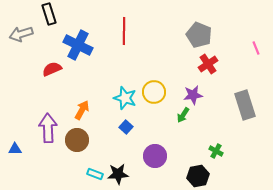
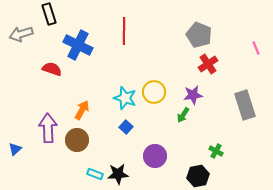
red semicircle: rotated 42 degrees clockwise
blue triangle: rotated 40 degrees counterclockwise
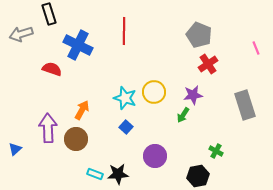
brown circle: moved 1 px left, 1 px up
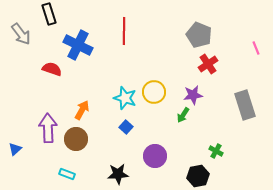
gray arrow: rotated 110 degrees counterclockwise
cyan rectangle: moved 28 px left
